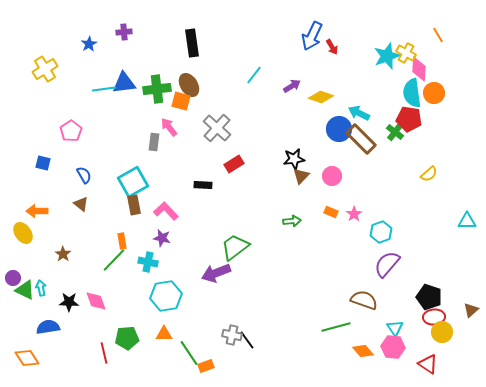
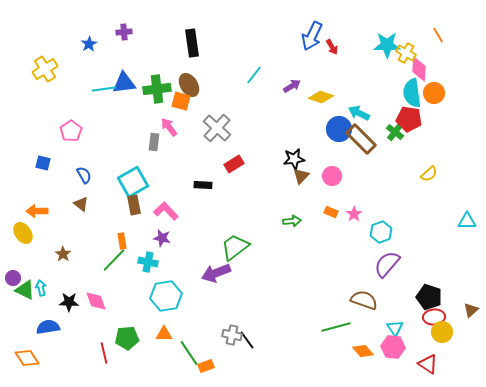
cyan star at (387, 56): moved 11 px up; rotated 20 degrees clockwise
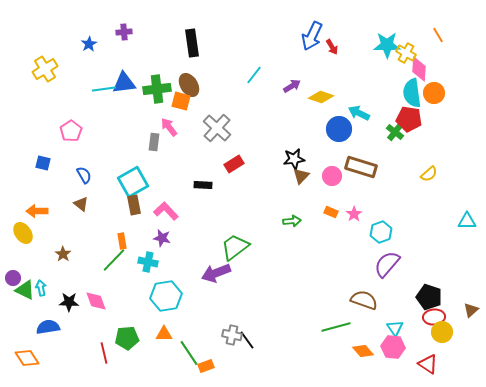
brown rectangle at (361, 139): moved 28 px down; rotated 28 degrees counterclockwise
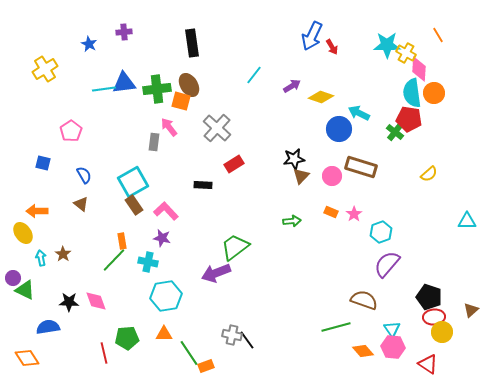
blue star at (89, 44): rotated 14 degrees counterclockwise
brown rectangle at (134, 205): rotated 24 degrees counterclockwise
cyan arrow at (41, 288): moved 30 px up
cyan triangle at (395, 328): moved 3 px left, 1 px down
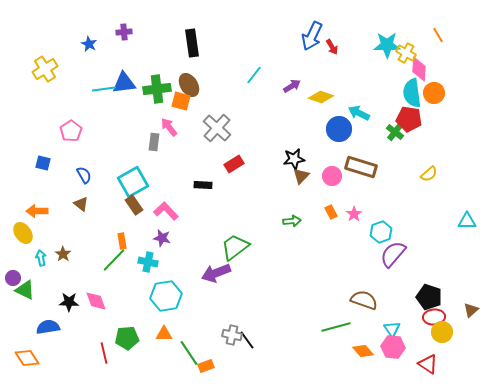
orange rectangle at (331, 212): rotated 40 degrees clockwise
purple semicircle at (387, 264): moved 6 px right, 10 px up
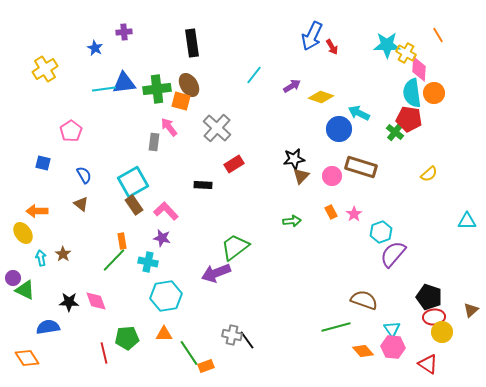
blue star at (89, 44): moved 6 px right, 4 px down
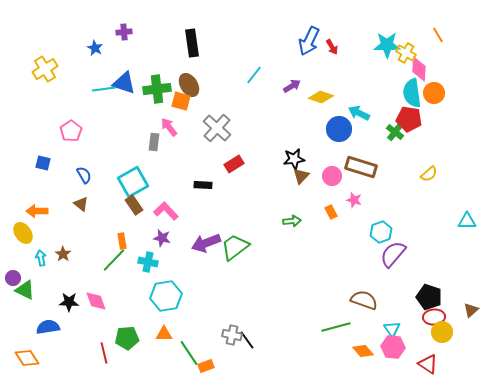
blue arrow at (312, 36): moved 3 px left, 5 px down
blue triangle at (124, 83): rotated 25 degrees clockwise
pink star at (354, 214): moved 14 px up; rotated 21 degrees counterclockwise
purple arrow at (216, 273): moved 10 px left, 30 px up
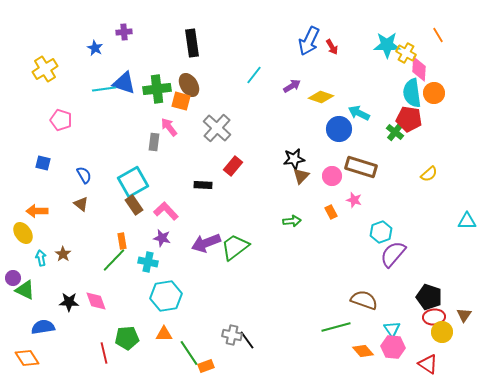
pink pentagon at (71, 131): moved 10 px left, 11 px up; rotated 20 degrees counterclockwise
red rectangle at (234, 164): moved 1 px left, 2 px down; rotated 18 degrees counterclockwise
brown triangle at (471, 310): moved 7 px left, 5 px down; rotated 14 degrees counterclockwise
blue semicircle at (48, 327): moved 5 px left
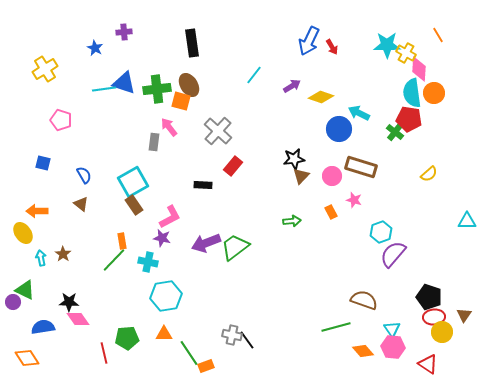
gray cross at (217, 128): moved 1 px right, 3 px down
pink L-shape at (166, 211): moved 4 px right, 6 px down; rotated 105 degrees clockwise
purple circle at (13, 278): moved 24 px down
pink diamond at (96, 301): moved 18 px left, 18 px down; rotated 15 degrees counterclockwise
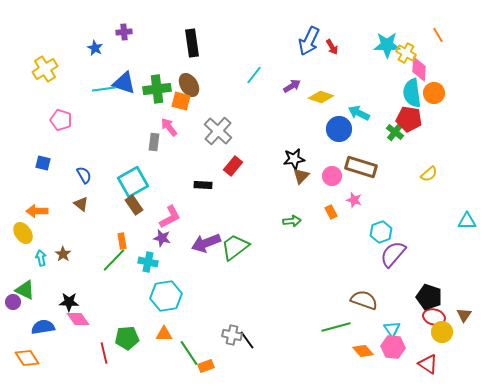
red ellipse at (434, 317): rotated 20 degrees clockwise
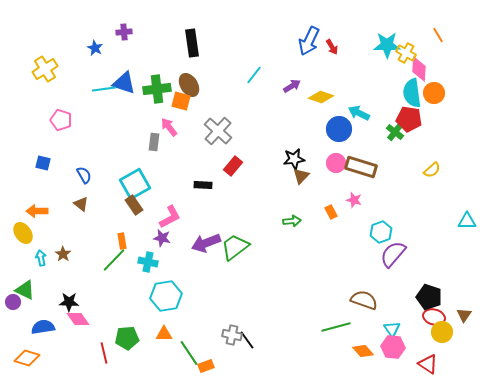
yellow semicircle at (429, 174): moved 3 px right, 4 px up
pink circle at (332, 176): moved 4 px right, 13 px up
cyan square at (133, 182): moved 2 px right, 2 px down
orange diamond at (27, 358): rotated 40 degrees counterclockwise
